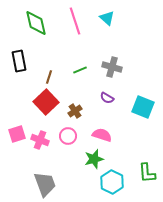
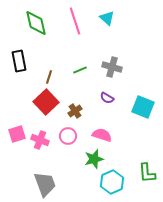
cyan hexagon: rotated 10 degrees clockwise
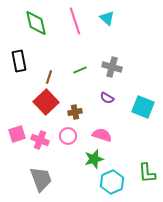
brown cross: moved 1 px down; rotated 24 degrees clockwise
gray trapezoid: moved 4 px left, 5 px up
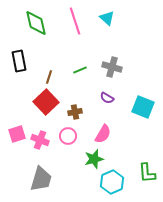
pink semicircle: moved 1 px right, 1 px up; rotated 102 degrees clockwise
gray trapezoid: rotated 36 degrees clockwise
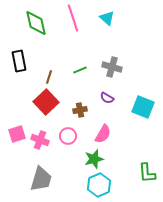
pink line: moved 2 px left, 3 px up
brown cross: moved 5 px right, 2 px up
cyan hexagon: moved 13 px left, 3 px down
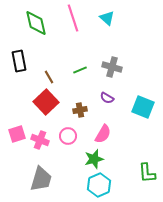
brown line: rotated 48 degrees counterclockwise
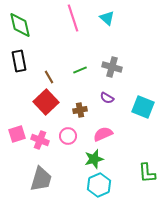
green diamond: moved 16 px left, 2 px down
pink semicircle: rotated 144 degrees counterclockwise
